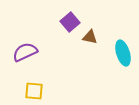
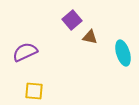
purple square: moved 2 px right, 2 px up
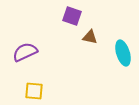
purple square: moved 4 px up; rotated 30 degrees counterclockwise
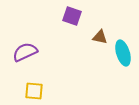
brown triangle: moved 10 px right
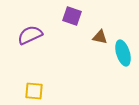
purple semicircle: moved 5 px right, 17 px up
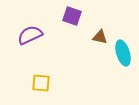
yellow square: moved 7 px right, 8 px up
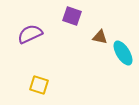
purple semicircle: moved 1 px up
cyan ellipse: rotated 15 degrees counterclockwise
yellow square: moved 2 px left, 2 px down; rotated 12 degrees clockwise
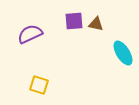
purple square: moved 2 px right, 5 px down; rotated 24 degrees counterclockwise
brown triangle: moved 4 px left, 13 px up
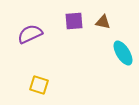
brown triangle: moved 7 px right, 2 px up
